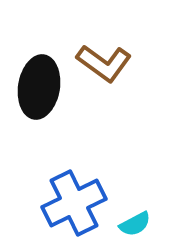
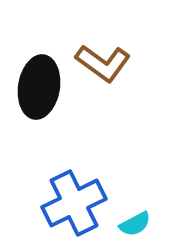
brown L-shape: moved 1 px left
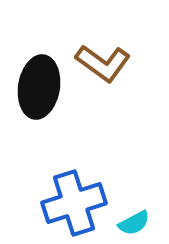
blue cross: rotated 8 degrees clockwise
cyan semicircle: moved 1 px left, 1 px up
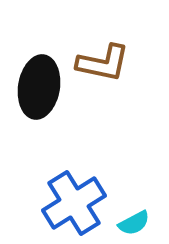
brown L-shape: rotated 24 degrees counterclockwise
blue cross: rotated 14 degrees counterclockwise
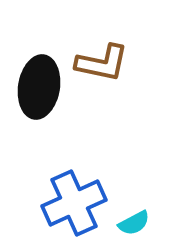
brown L-shape: moved 1 px left
blue cross: rotated 8 degrees clockwise
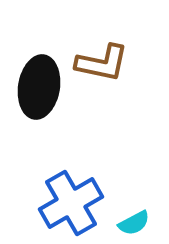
blue cross: moved 3 px left; rotated 6 degrees counterclockwise
